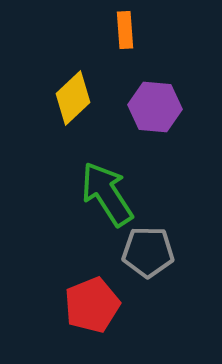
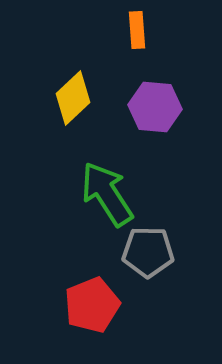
orange rectangle: moved 12 px right
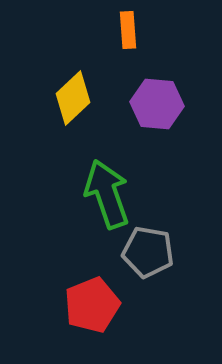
orange rectangle: moved 9 px left
purple hexagon: moved 2 px right, 3 px up
green arrow: rotated 14 degrees clockwise
gray pentagon: rotated 9 degrees clockwise
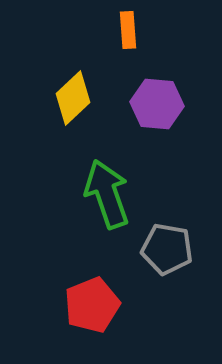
gray pentagon: moved 19 px right, 3 px up
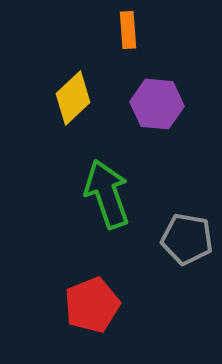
gray pentagon: moved 20 px right, 10 px up
